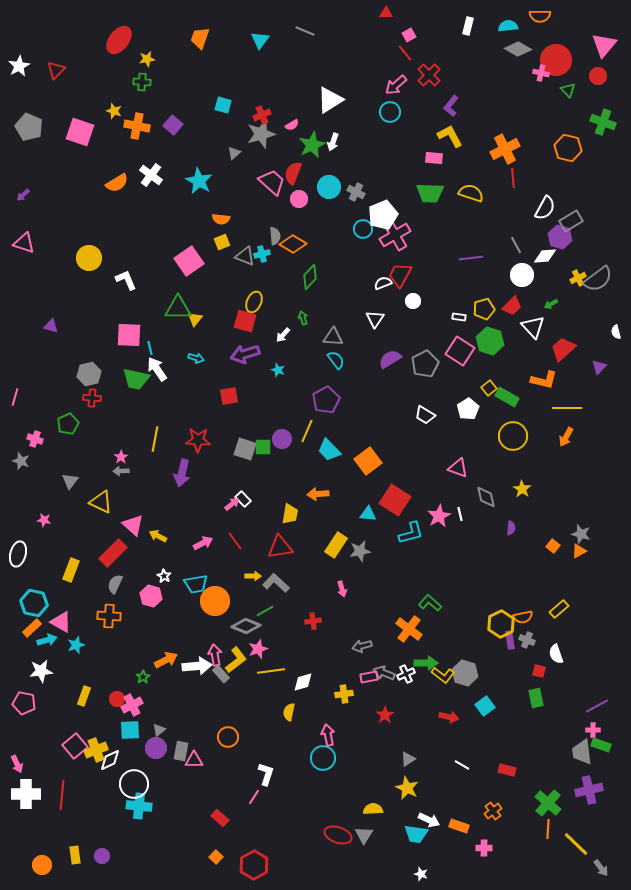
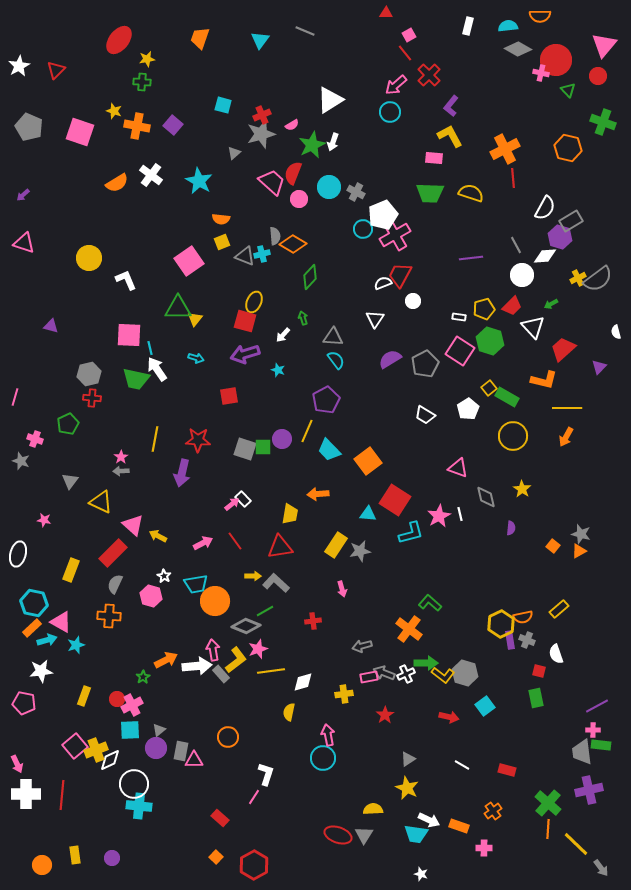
pink arrow at (215, 655): moved 2 px left, 5 px up
green rectangle at (601, 745): rotated 12 degrees counterclockwise
purple circle at (102, 856): moved 10 px right, 2 px down
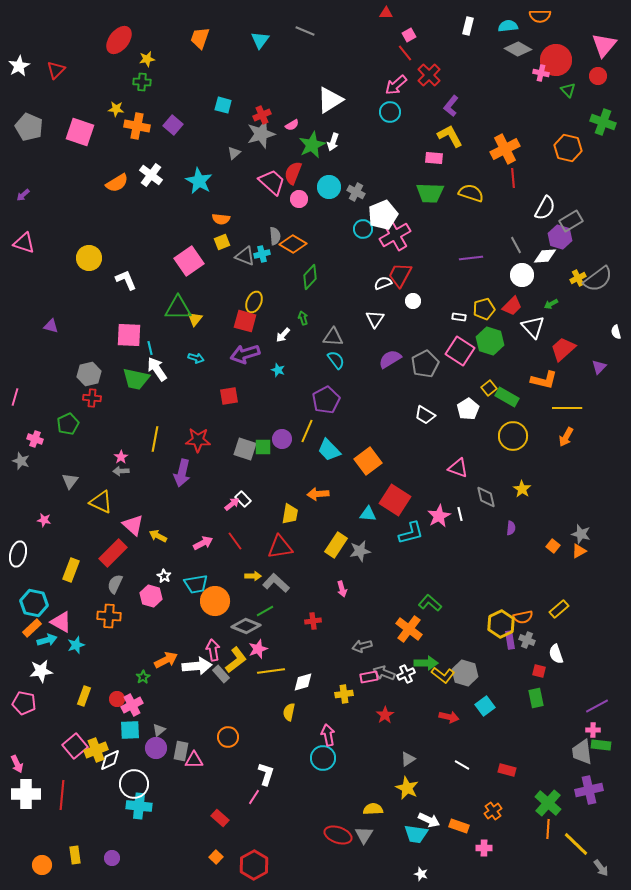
yellow star at (114, 111): moved 2 px right, 2 px up; rotated 14 degrees counterclockwise
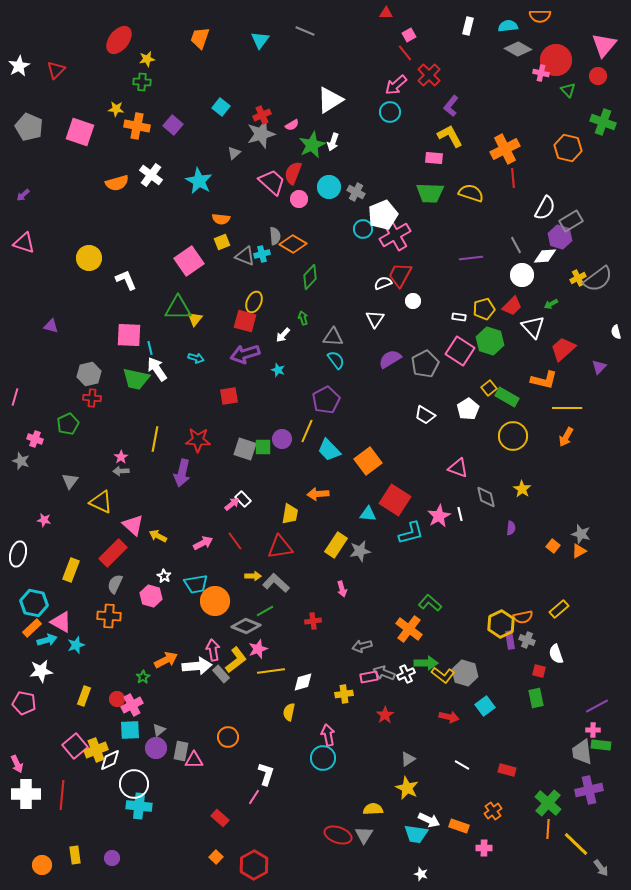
cyan square at (223, 105): moved 2 px left, 2 px down; rotated 24 degrees clockwise
orange semicircle at (117, 183): rotated 15 degrees clockwise
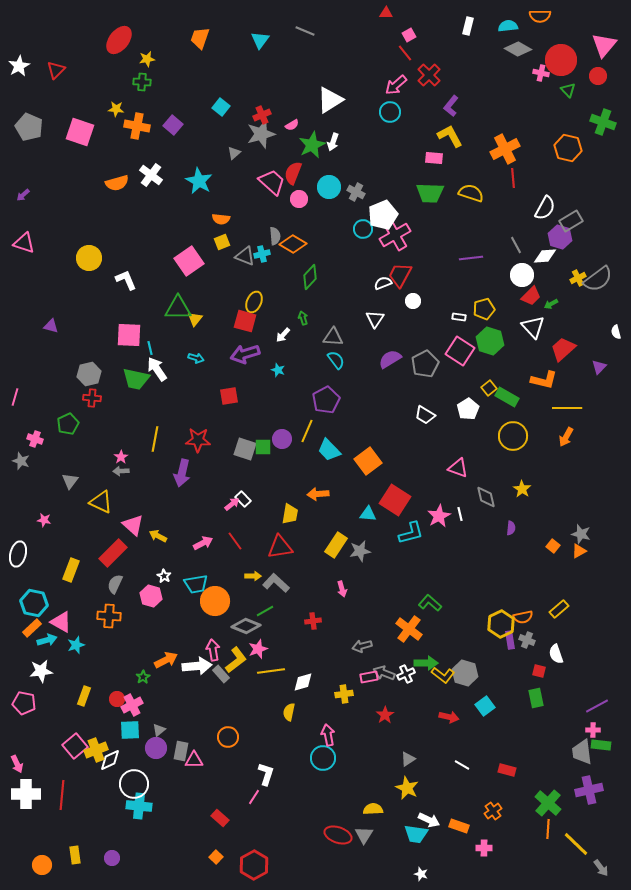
red circle at (556, 60): moved 5 px right
red trapezoid at (512, 306): moved 19 px right, 10 px up
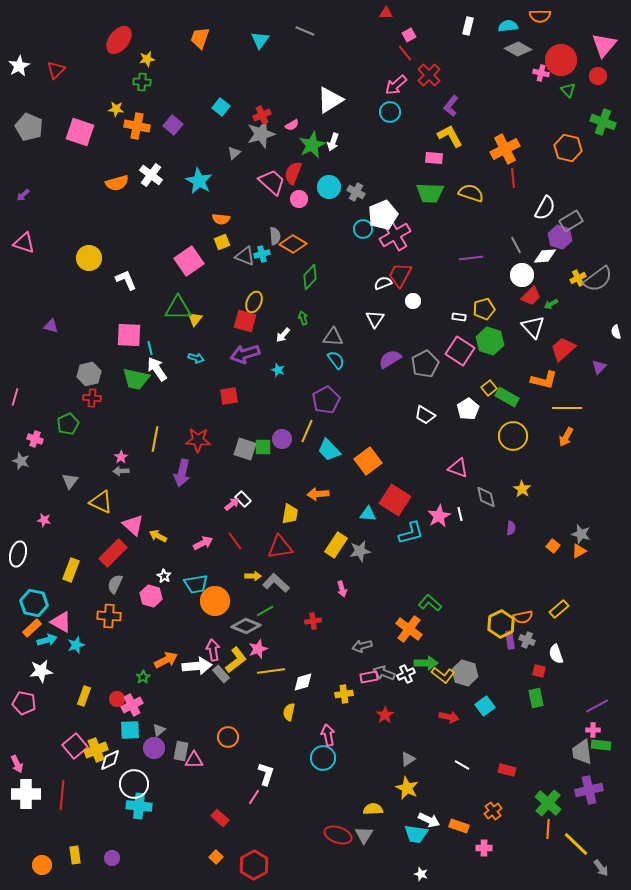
purple circle at (156, 748): moved 2 px left
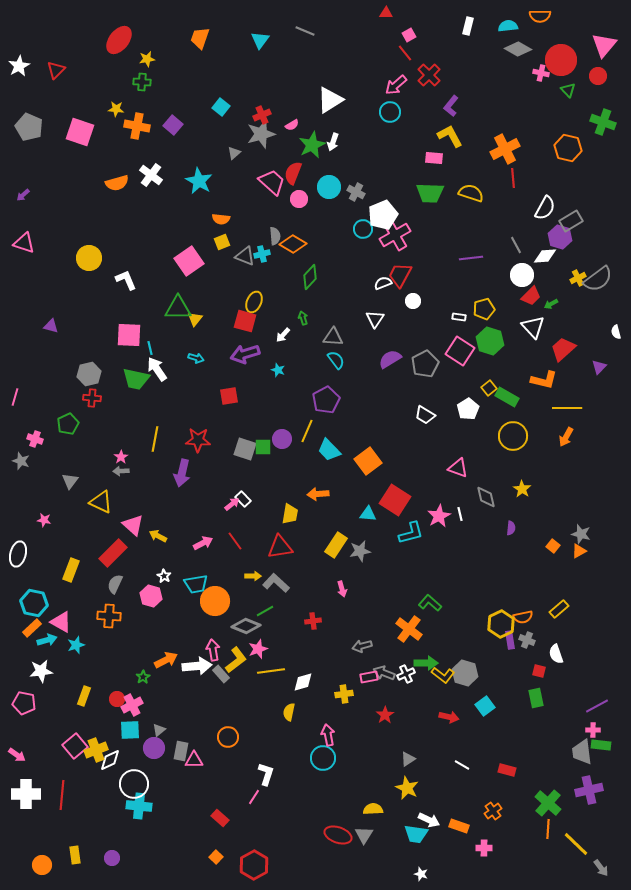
pink arrow at (17, 764): moved 9 px up; rotated 30 degrees counterclockwise
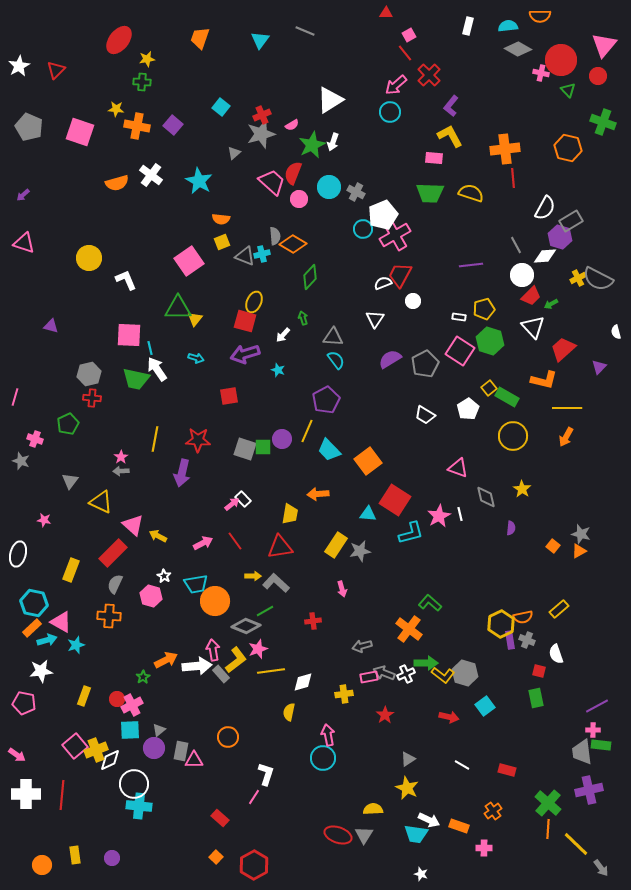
orange cross at (505, 149): rotated 20 degrees clockwise
purple line at (471, 258): moved 7 px down
gray semicircle at (598, 279): rotated 64 degrees clockwise
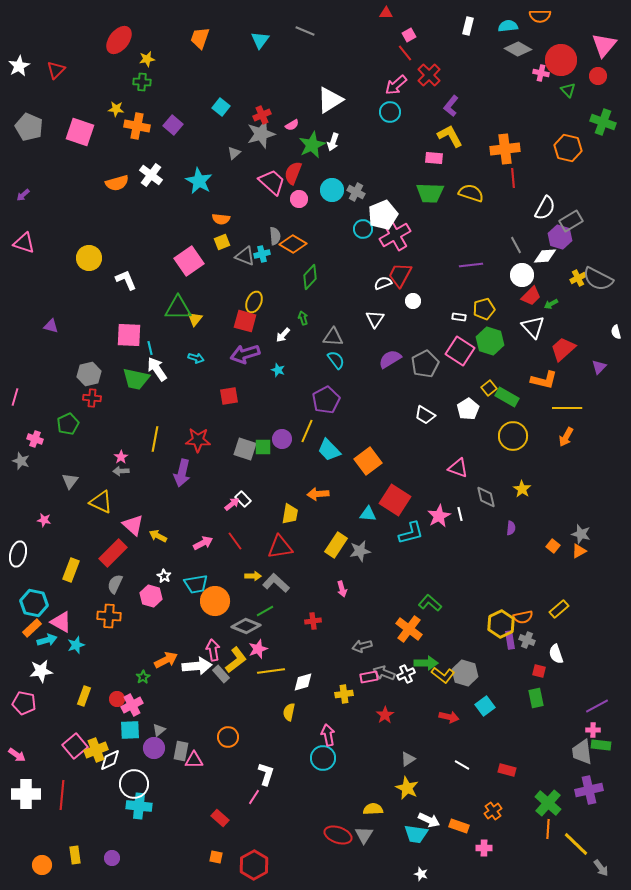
cyan circle at (329, 187): moved 3 px right, 3 px down
orange square at (216, 857): rotated 32 degrees counterclockwise
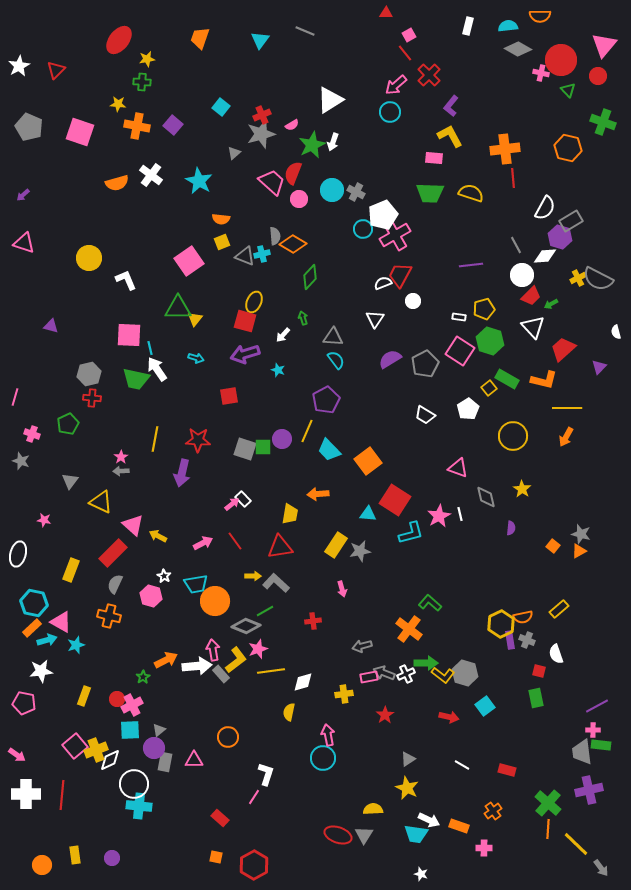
yellow star at (116, 109): moved 2 px right, 5 px up
green rectangle at (507, 397): moved 18 px up
pink cross at (35, 439): moved 3 px left, 5 px up
orange cross at (109, 616): rotated 10 degrees clockwise
gray rectangle at (181, 751): moved 16 px left, 11 px down
